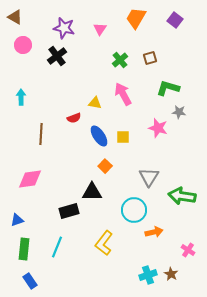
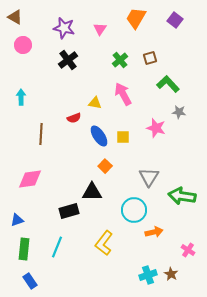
black cross: moved 11 px right, 4 px down
green L-shape: moved 4 px up; rotated 30 degrees clockwise
pink star: moved 2 px left
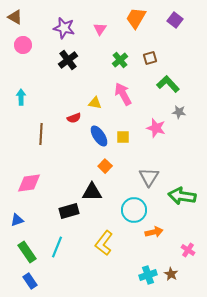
pink diamond: moved 1 px left, 4 px down
green rectangle: moved 3 px right, 3 px down; rotated 40 degrees counterclockwise
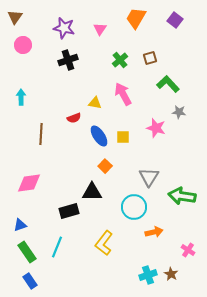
brown triangle: rotated 35 degrees clockwise
black cross: rotated 18 degrees clockwise
cyan circle: moved 3 px up
blue triangle: moved 3 px right, 5 px down
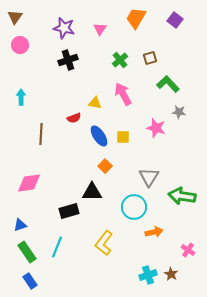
pink circle: moved 3 px left
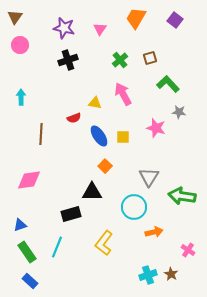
pink diamond: moved 3 px up
black rectangle: moved 2 px right, 3 px down
blue rectangle: rotated 14 degrees counterclockwise
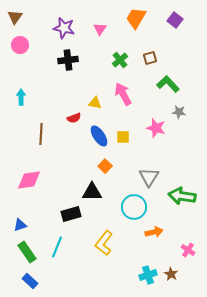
black cross: rotated 12 degrees clockwise
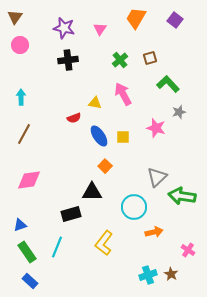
gray star: rotated 24 degrees counterclockwise
brown line: moved 17 px left; rotated 25 degrees clockwise
gray triangle: moved 8 px right; rotated 15 degrees clockwise
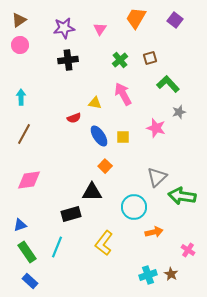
brown triangle: moved 4 px right, 3 px down; rotated 21 degrees clockwise
purple star: rotated 20 degrees counterclockwise
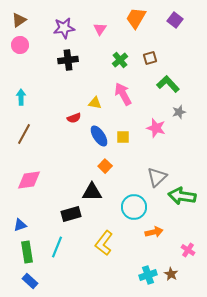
green rectangle: rotated 25 degrees clockwise
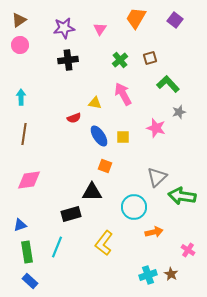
brown line: rotated 20 degrees counterclockwise
orange square: rotated 24 degrees counterclockwise
